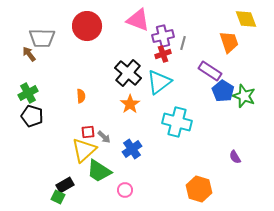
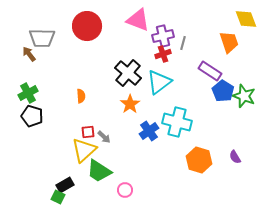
blue cross: moved 17 px right, 18 px up
orange hexagon: moved 29 px up
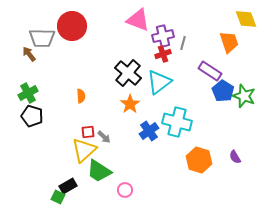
red circle: moved 15 px left
black rectangle: moved 3 px right, 1 px down
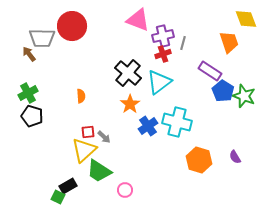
blue cross: moved 1 px left, 5 px up
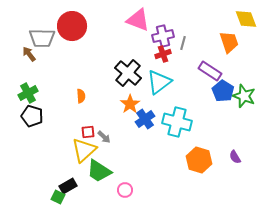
blue cross: moved 3 px left, 7 px up
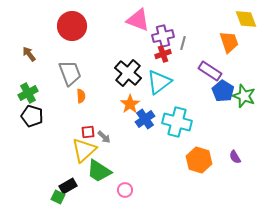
gray trapezoid: moved 28 px right, 35 px down; rotated 112 degrees counterclockwise
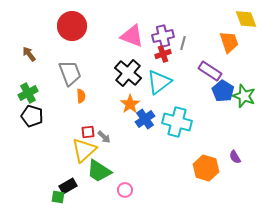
pink triangle: moved 6 px left, 16 px down
orange hexagon: moved 7 px right, 8 px down
green square: rotated 16 degrees counterclockwise
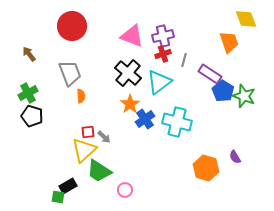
gray line: moved 1 px right, 17 px down
purple rectangle: moved 3 px down
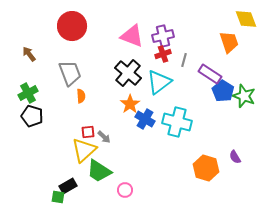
blue cross: rotated 24 degrees counterclockwise
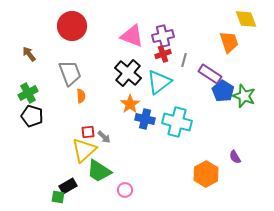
blue cross: rotated 18 degrees counterclockwise
orange hexagon: moved 6 px down; rotated 15 degrees clockwise
